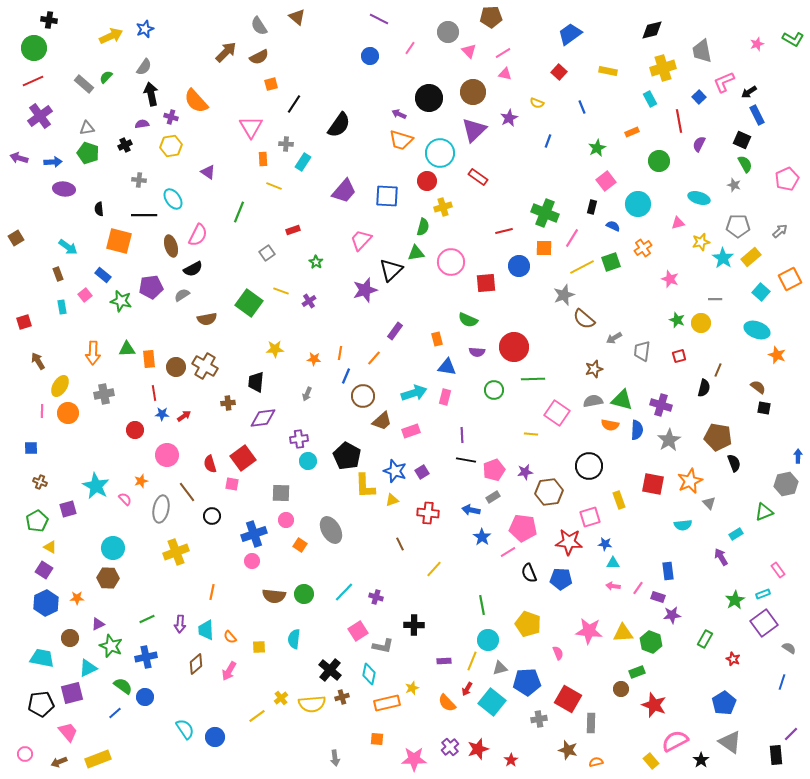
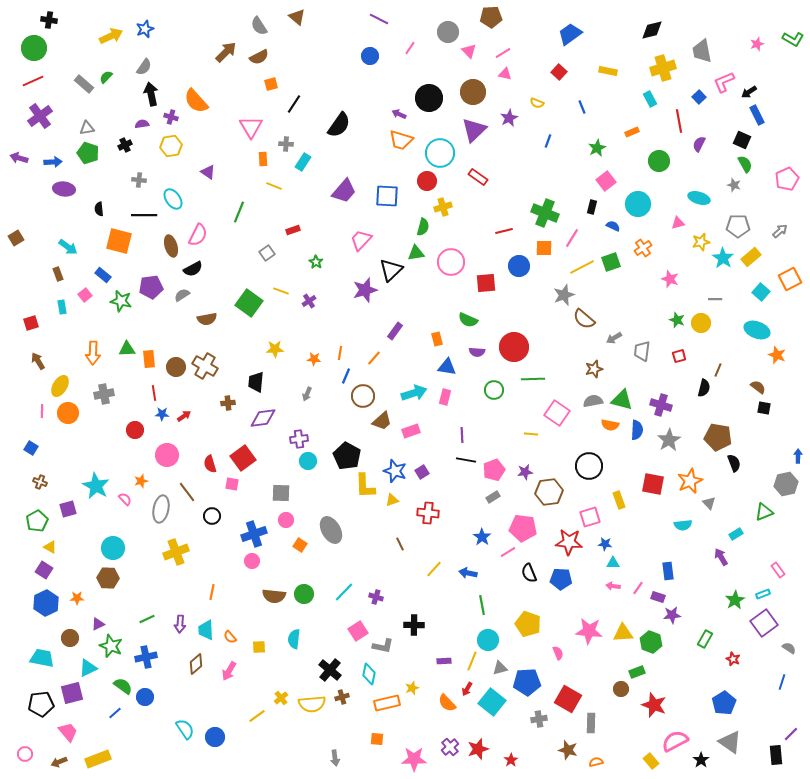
red square at (24, 322): moved 7 px right, 1 px down
blue square at (31, 448): rotated 32 degrees clockwise
blue arrow at (471, 510): moved 3 px left, 63 px down
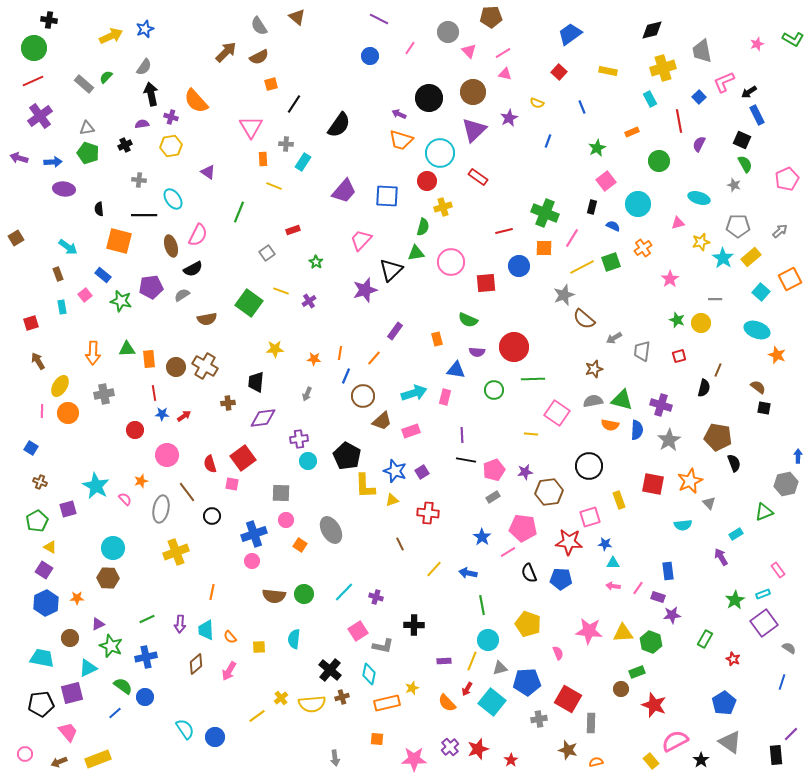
pink star at (670, 279): rotated 18 degrees clockwise
blue triangle at (447, 367): moved 9 px right, 3 px down
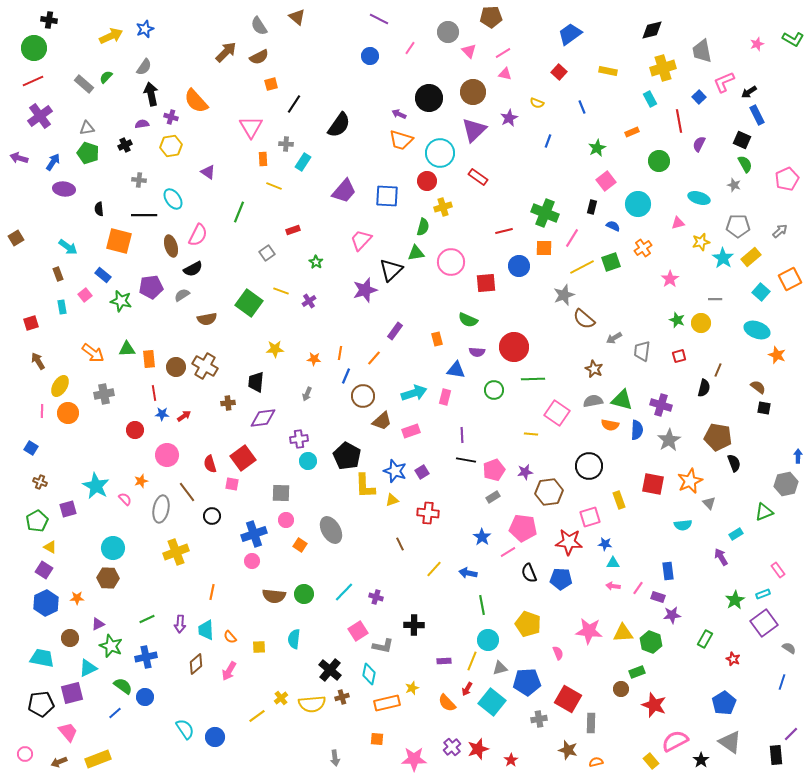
blue arrow at (53, 162): rotated 54 degrees counterclockwise
orange arrow at (93, 353): rotated 55 degrees counterclockwise
brown star at (594, 369): rotated 30 degrees counterclockwise
purple cross at (450, 747): moved 2 px right
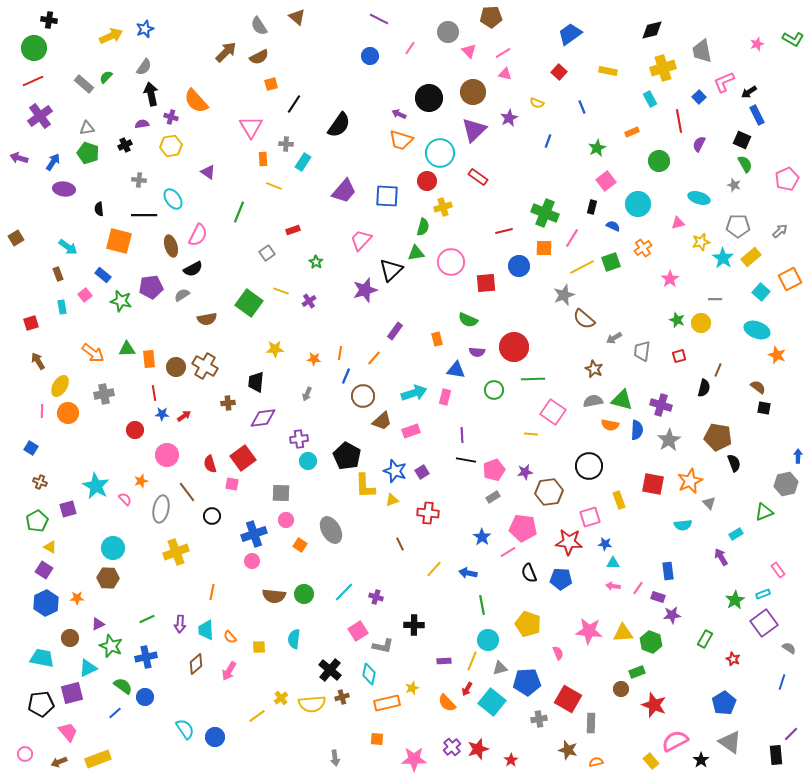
pink square at (557, 413): moved 4 px left, 1 px up
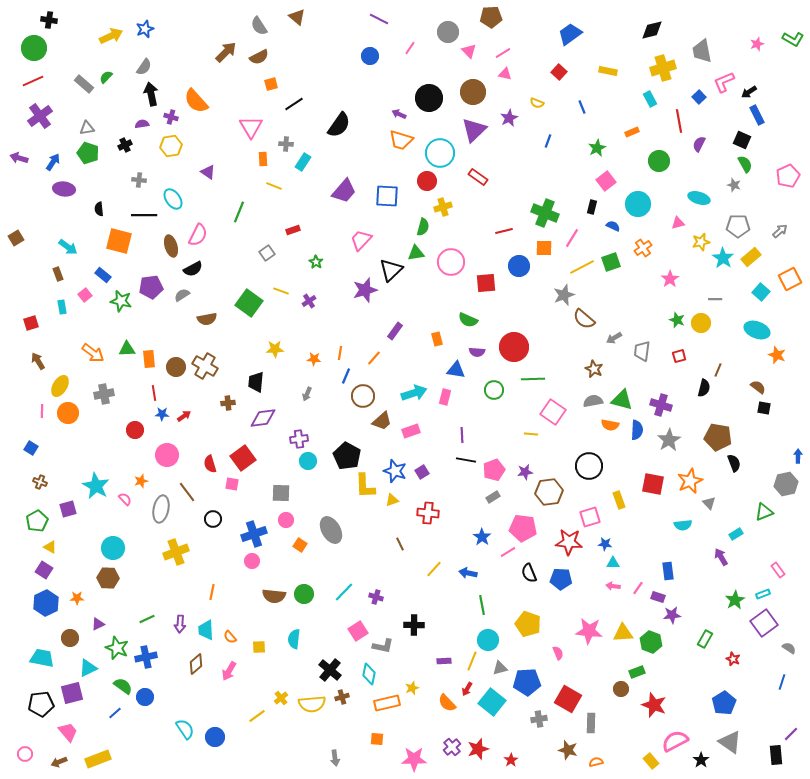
black line at (294, 104): rotated 24 degrees clockwise
pink pentagon at (787, 179): moved 1 px right, 3 px up
black circle at (212, 516): moved 1 px right, 3 px down
green star at (111, 646): moved 6 px right, 2 px down
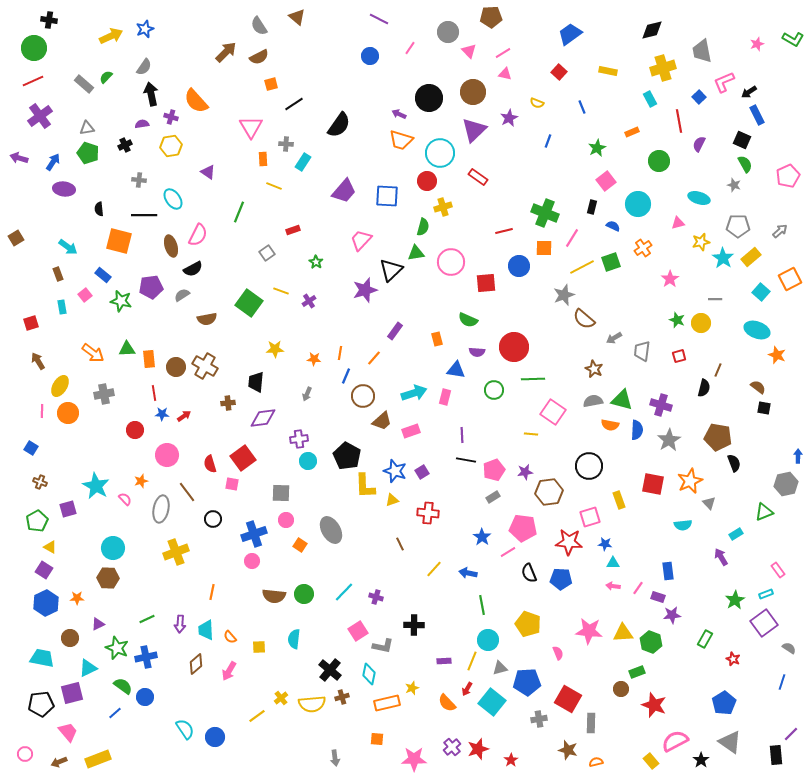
cyan rectangle at (763, 594): moved 3 px right
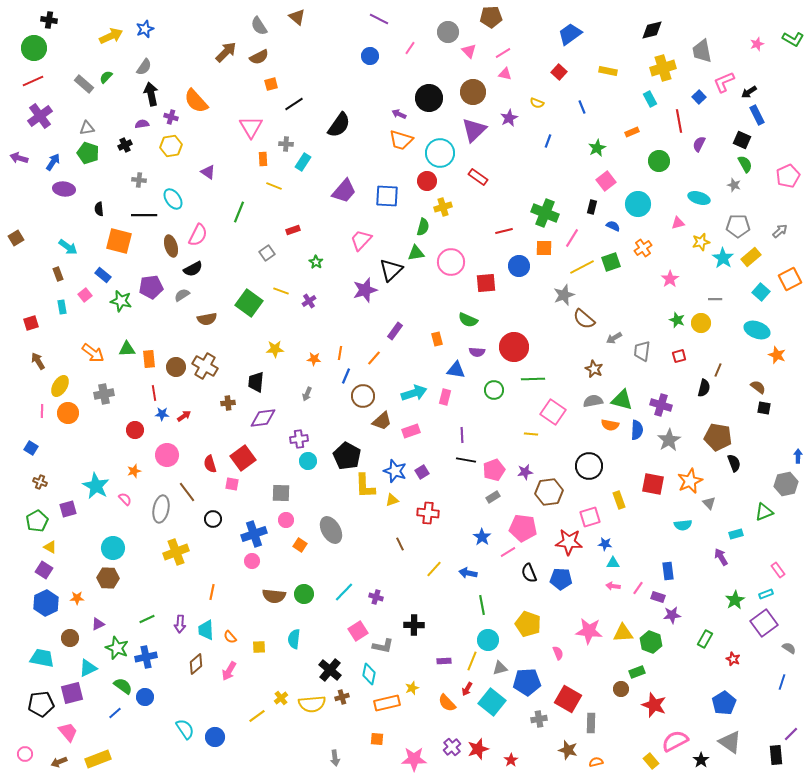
orange star at (141, 481): moved 7 px left, 10 px up
cyan rectangle at (736, 534): rotated 16 degrees clockwise
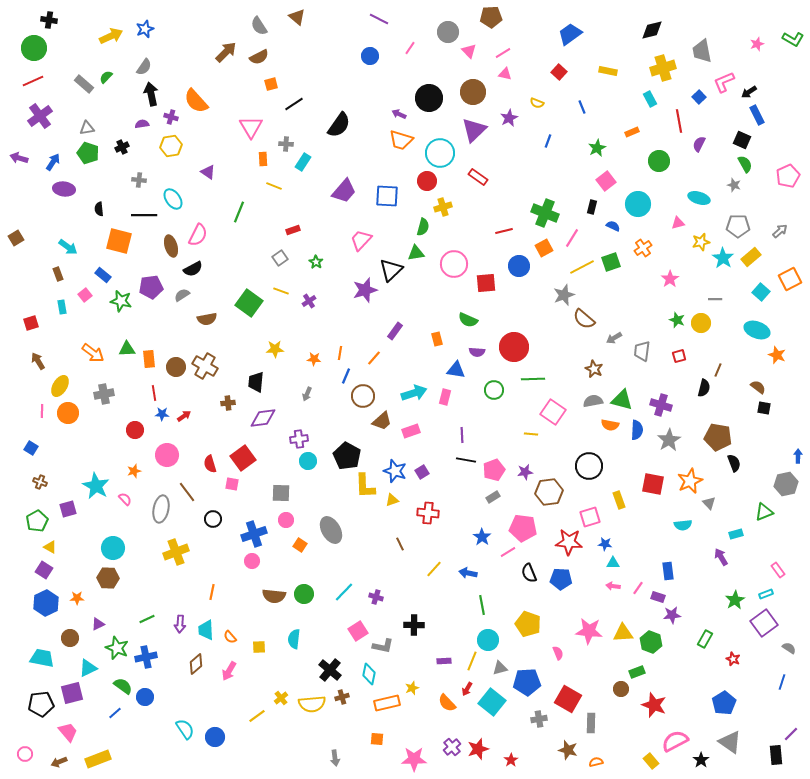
black cross at (125, 145): moved 3 px left, 2 px down
orange square at (544, 248): rotated 30 degrees counterclockwise
gray square at (267, 253): moved 13 px right, 5 px down
pink circle at (451, 262): moved 3 px right, 2 px down
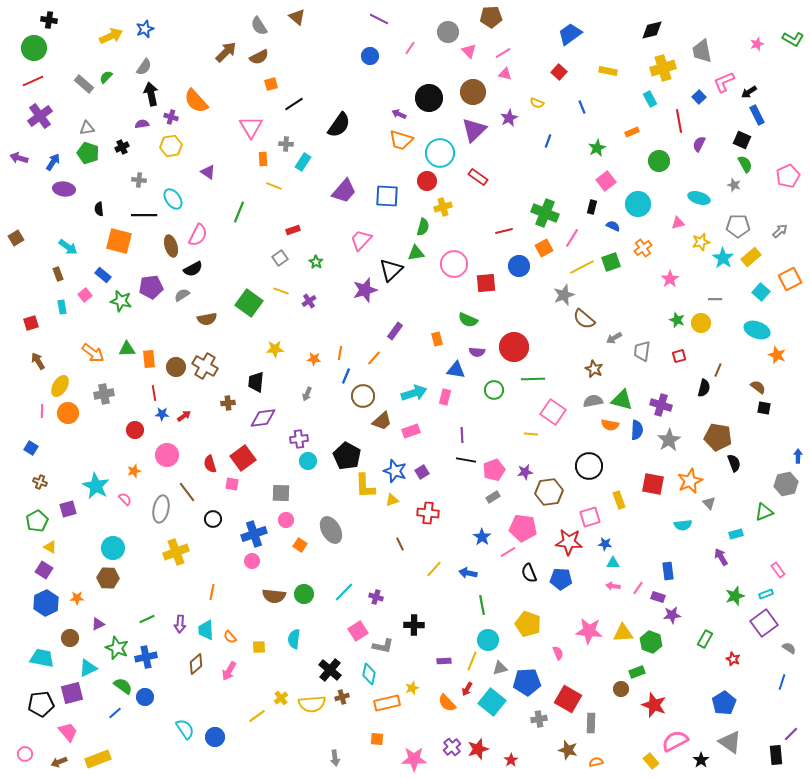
green star at (735, 600): moved 4 px up; rotated 12 degrees clockwise
